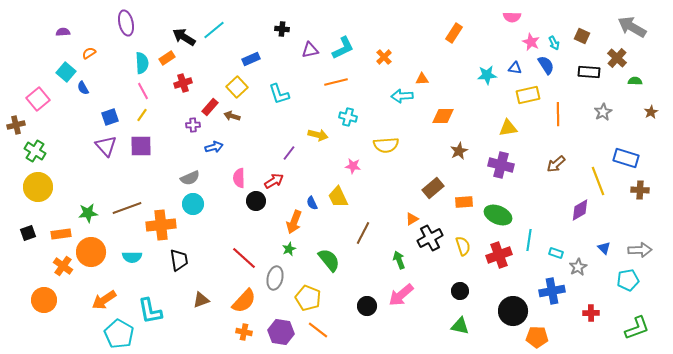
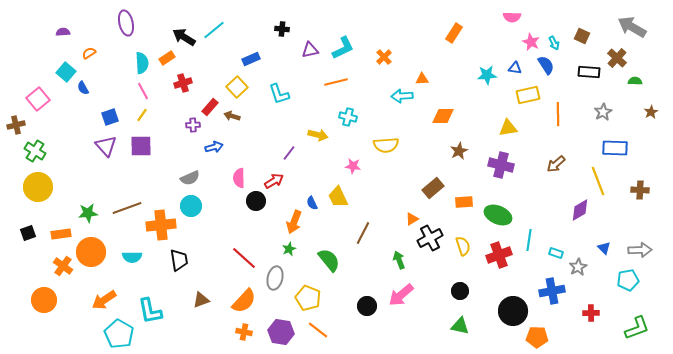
blue rectangle at (626, 158): moved 11 px left, 10 px up; rotated 15 degrees counterclockwise
cyan circle at (193, 204): moved 2 px left, 2 px down
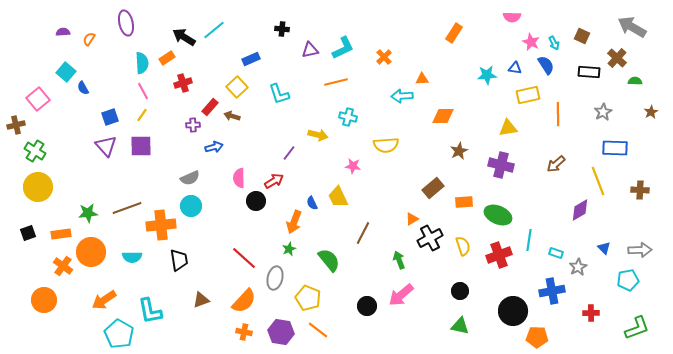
orange semicircle at (89, 53): moved 14 px up; rotated 24 degrees counterclockwise
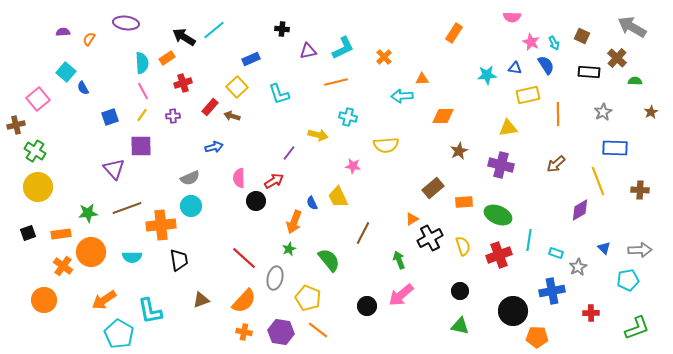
purple ellipse at (126, 23): rotated 70 degrees counterclockwise
purple triangle at (310, 50): moved 2 px left, 1 px down
purple cross at (193, 125): moved 20 px left, 9 px up
purple triangle at (106, 146): moved 8 px right, 23 px down
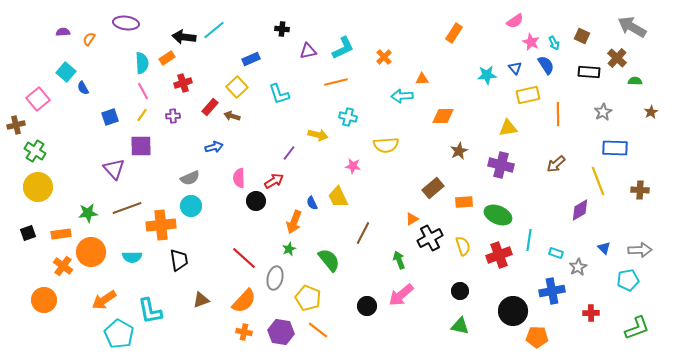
pink semicircle at (512, 17): moved 3 px right, 4 px down; rotated 36 degrees counterclockwise
black arrow at (184, 37): rotated 25 degrees counterclockwise
blue triangle at (515, 68): rotated 40 degrees clockwise
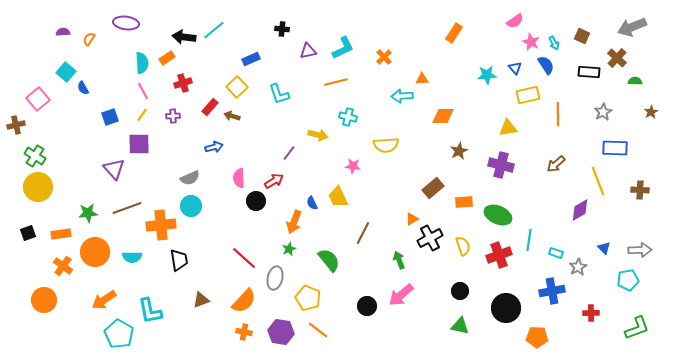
gray arrow at (632, 27): rotated 52 degrees counterclockwise
purple square at (141, 146): moved 2 px left, 2 px up
green cross at (35, 151): moved 5 px down
orange circle at (91, 252): moved 4 px right
black circle at (513, 311): moved 7 px left, 3 px up
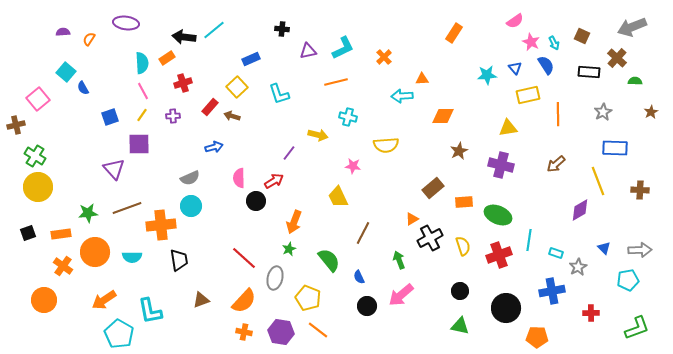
blue semicircle at (312, 203): moved 47 px right, 74 px down
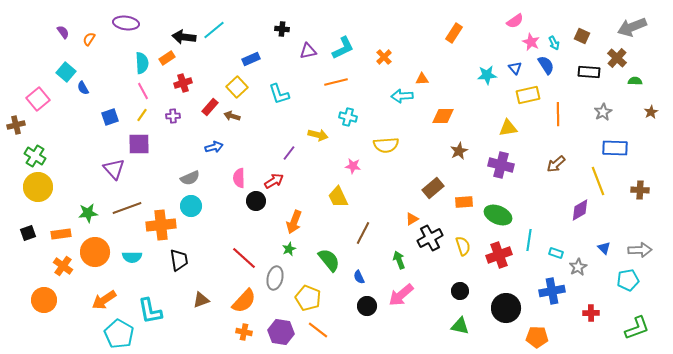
purple semicircle at (63, 32): rotated 56 degrees clockwise
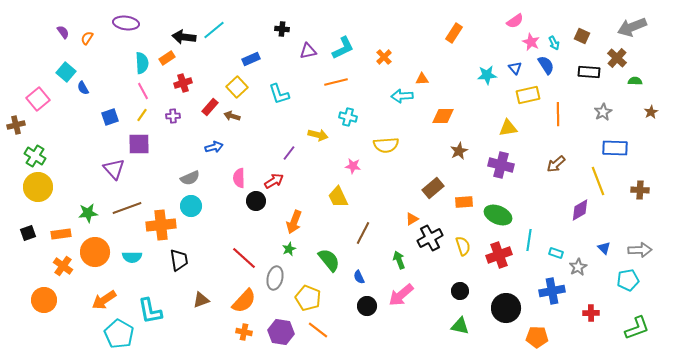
orange semicircle at (89, 39): moved 2 px left, 1 px up
